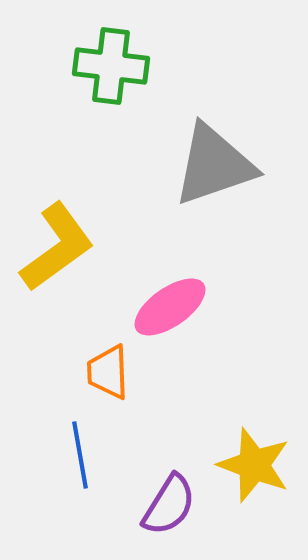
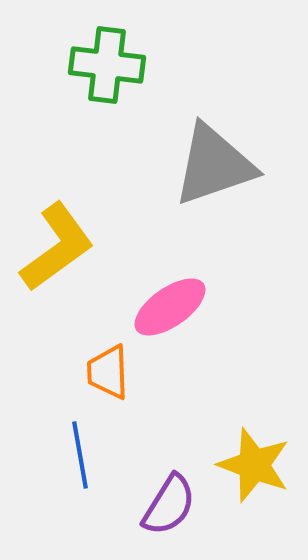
green cross: moved 4 px left, 1 px up
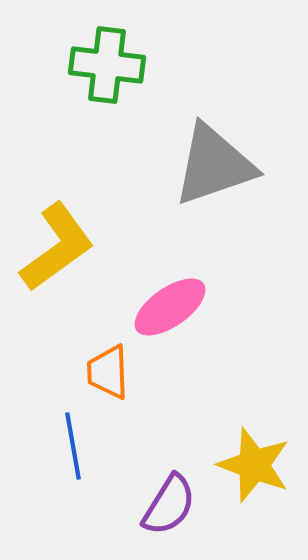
blue line: moved 7 px left, 9 px up
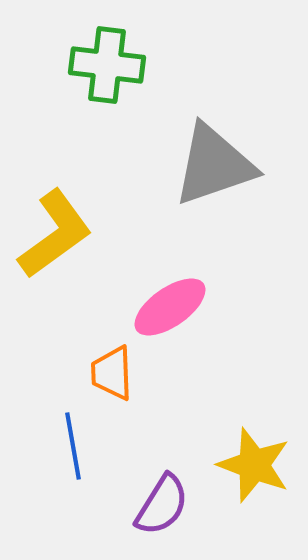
yellow L-shape: moved 2 px left, 13 px up
orange trapezoid: moved 4 px right, 1 px down
purple semicircle: moved 7 px left
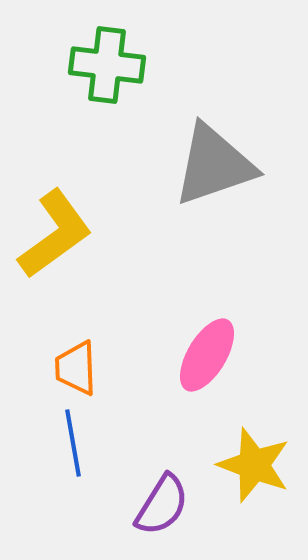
pink ellipse: moved 37 px right, 48 px down; rotated 24 degrees counterclockwise
orange trapezoid: moved 36 px left, 5 px up
blue line: moved 3 px up
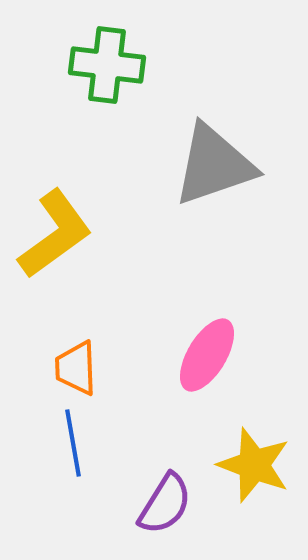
purple semicircle: moved 3 px right, 1 px up
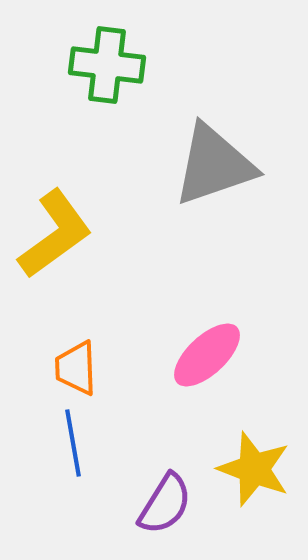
pink ellipse: rotated 16 degrees clockwise
yellow star: moved 4 px down
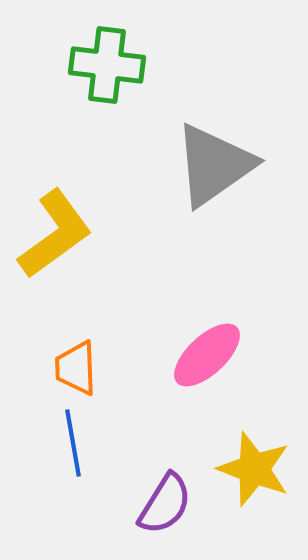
gray triangle: rotated 16 degrees counterclockwise
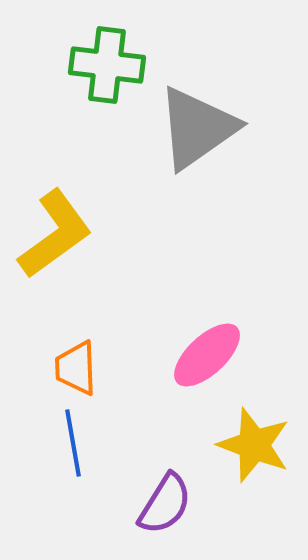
gray triangle: moved 17 px left, 37 px up
yellow star: moved 24 px up
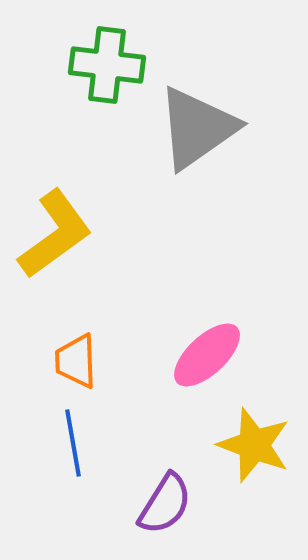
orange trapezoid: moved 7 px up
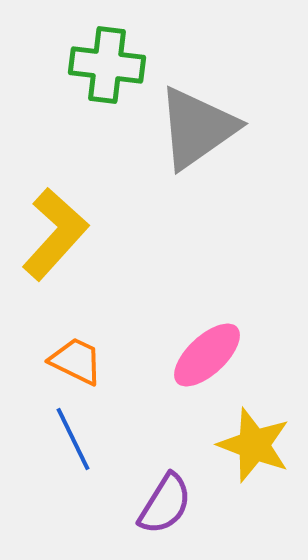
yellow L-shape: rotated 12 degrees counterclockwise
orange trapezoid: rotated 118 degrees clockwise
blue line: moved 4 px up; rotated 16 degrees counterclockwise
